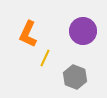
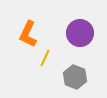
purple circle: moved 3 px left, 2 px down
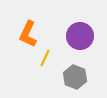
purple circle: moved 3 px down
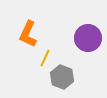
purple circle: moved 8 px right, 2 px down
gray hexagon: moved 13 px left
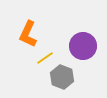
purple circle: moved 5 px left, 8 px down
yellow line: rotated 30 degrees clockwise
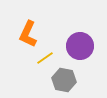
purple circle: moved 3 px left
gray hexagon: moved 2 px right, 3 px down; rotated 10 degrees counterclockwise
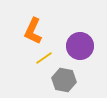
orange L-shape: moved 5 px right, 3 px up
yellow line: moved 1 px left
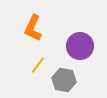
orange L-shape: moved 3 px up
yellow line: moved 6 px left, 7 px down; rotated 18 degrees counterclockwise
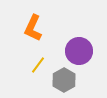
purple circle: moved 1 px left, 5 px down
gray hexagon: rotated 20 degrees clockwise
